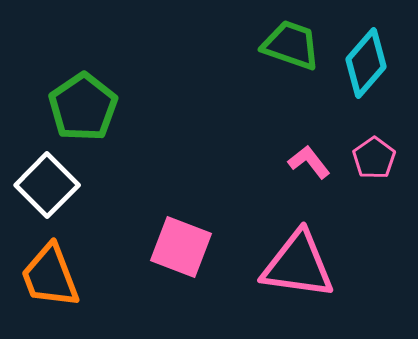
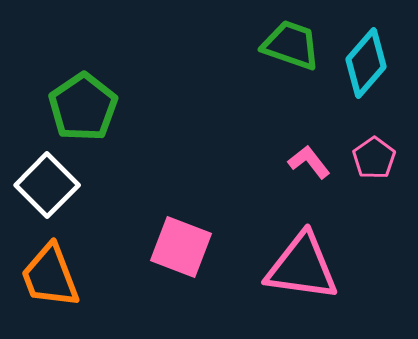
pink triangle: moved 4 px right, 2 px down
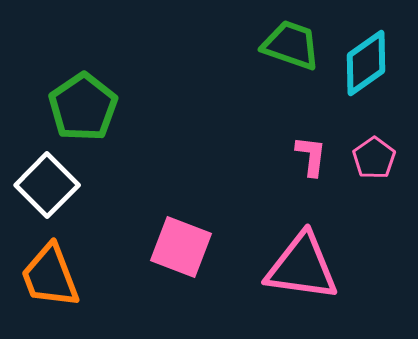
cyan diamond: rotated 14 degrees clockwise
pink L-shape: moved 2 px right, 6 px up; rotated 45 degrees clockwise
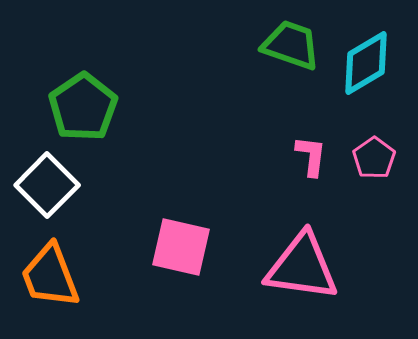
cyan diamond: rotated 4 degrees clockwise
pink square: rotated 8 degrees counterclockwise
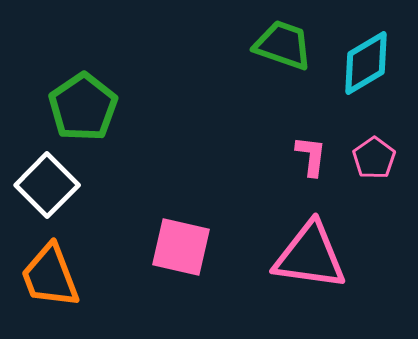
green trapezoid: moved 8 px left
pink triangle: moved 8 px right, 11 px up
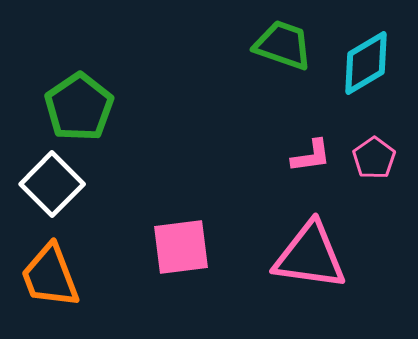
green pentagon: moved 4 px left
pink L-shape: rotated 75 degrees clockwise
white square: moved 5 px right, 1 px up
pink square: rotated 20 degrees counterclockwise
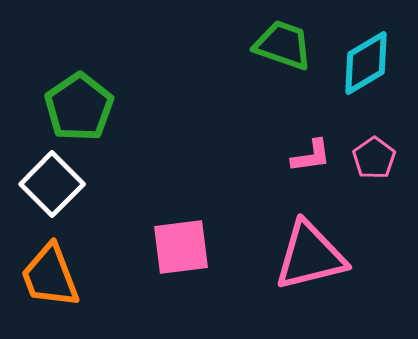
pink triangle: rotated 22 degrees counterclockwise
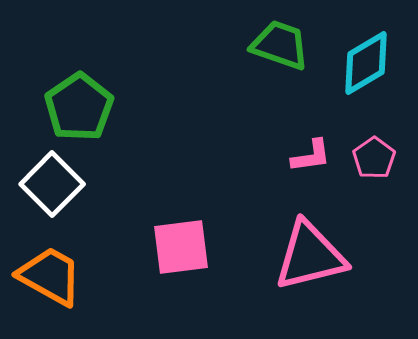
green trapezoid: moved 3 px left
orange trapezoid: rotated 140 degrees clockwise
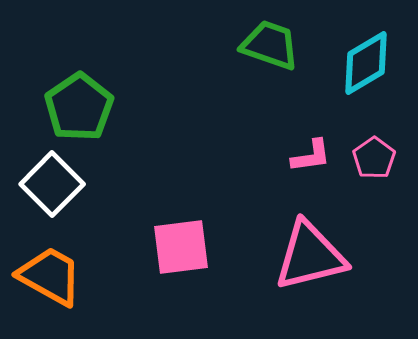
green trapezoid: moved 10 px left
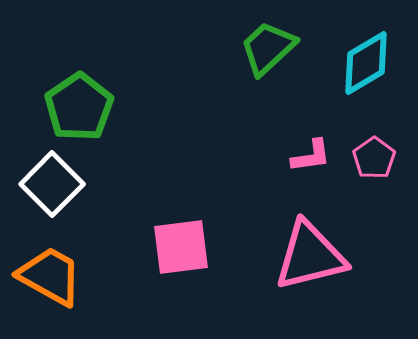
green trapezoid: moved 2 px left, 3 px down; rotated 62 degrees counterclockwise
